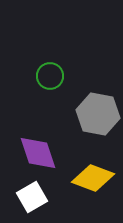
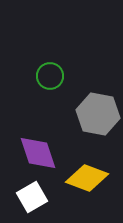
yellow diamond: moved 6 px left
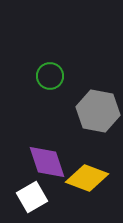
gray hexagon: moved 3 px up
purple diamond: moved 9 px right, 9 px down
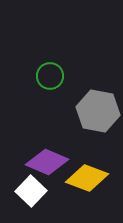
purple diamond: rotated 48 degrees counterclockwise
white square: moved 1 px left, 6 px up; rotated 16 degrees counterclockwise
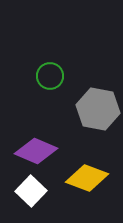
gray hexagon: moved 2 px up
purple diamond: moved 11 px left, 11 px up
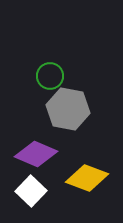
gray hexagon: moved 30 px left
purple diamond: moved 3 px down
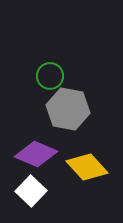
yellow diamond: moved 11 px up; rotated 27 degrees clockwise
